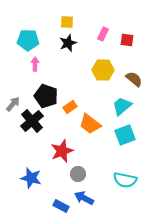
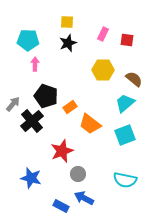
cyan trapezoid: moved 3 px right, 3 px up
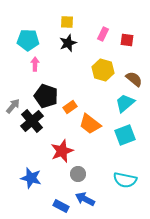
yellow hexagon: rotated 15 degrees clockwise
gray arrow: moved 2 px down
blue arrow: moved 1 px right, 1 px down
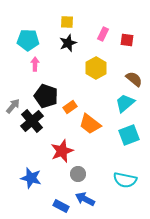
yellow hexagon: moved 7 px left, 2 px up; rotated 15 degrees clockwise
cyan square: moved 4 px right
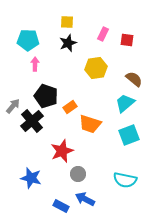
yellow hexagon: rotated 20 degrees clockwise
orange trapezoid: rotated 20 degrees counterclockwise
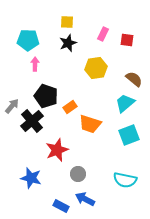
gray arrow: moved 1 px left
red star: moved 5 px left, 1 px up
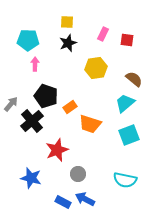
gray arrow: moved 1 px left, 2 px up
blue rectangle: moved 2 px right, 4 px up
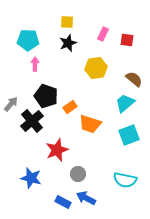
blue arrow: moved 1 px right, 1 px up
